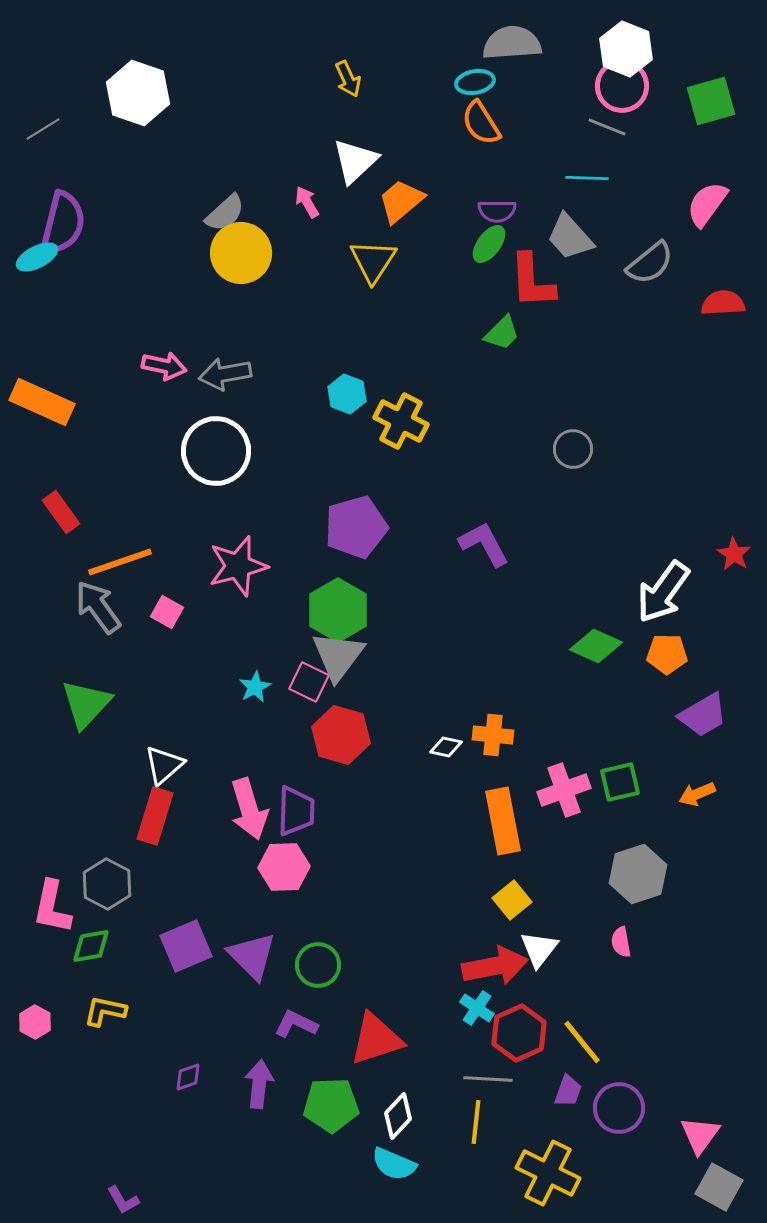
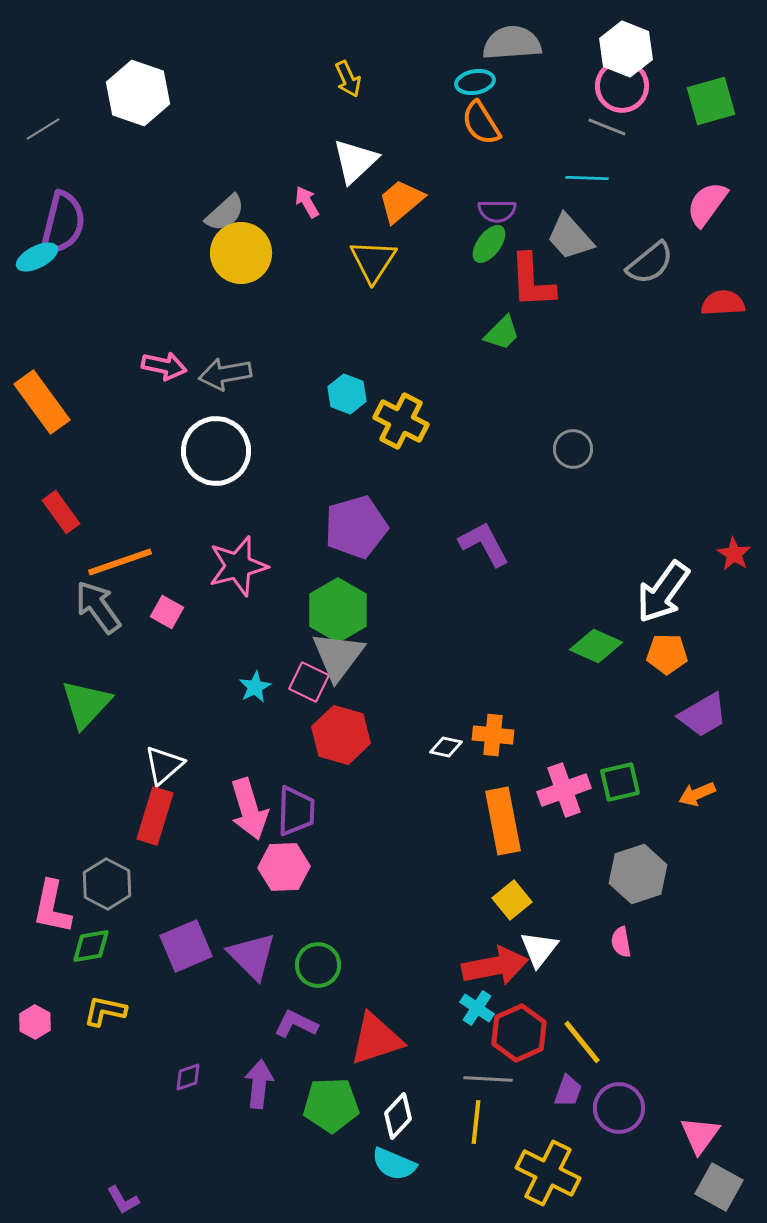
orange rectangle at (42, 402): rotated 30 degrees clockwise
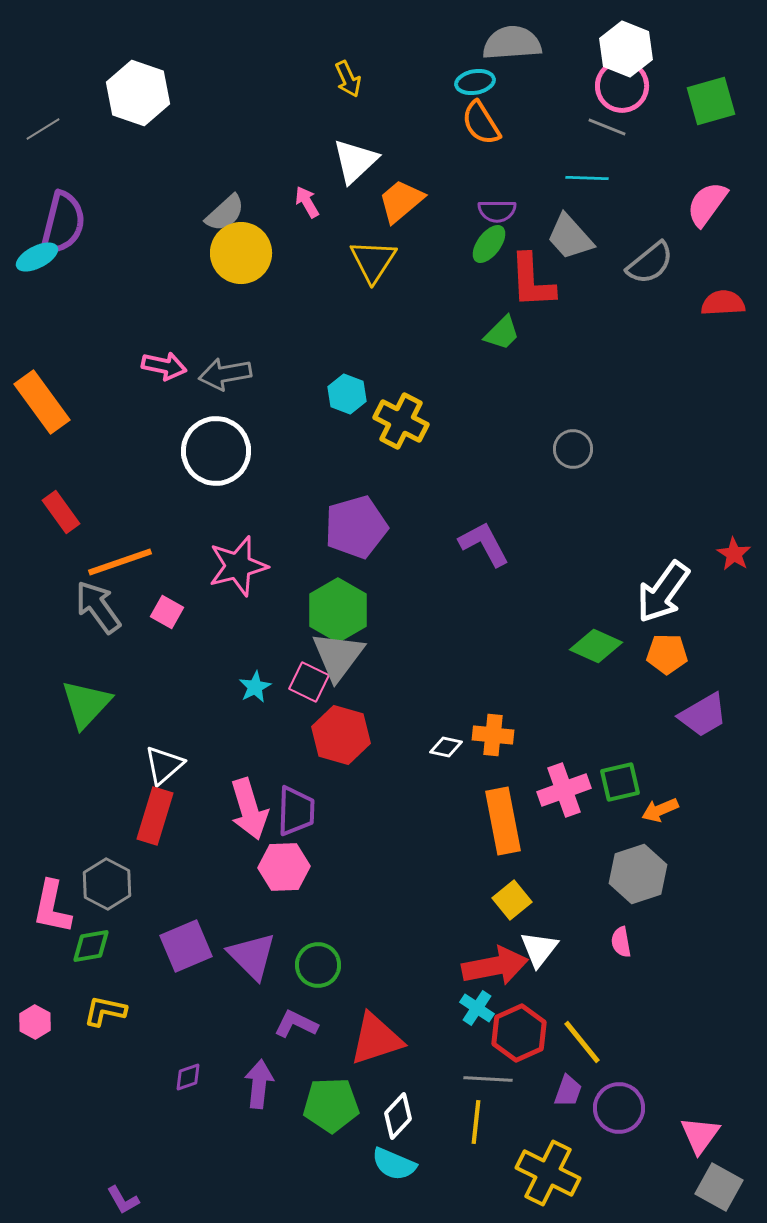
orange arrow at (697, 794): moved 37 px left, 16 px down
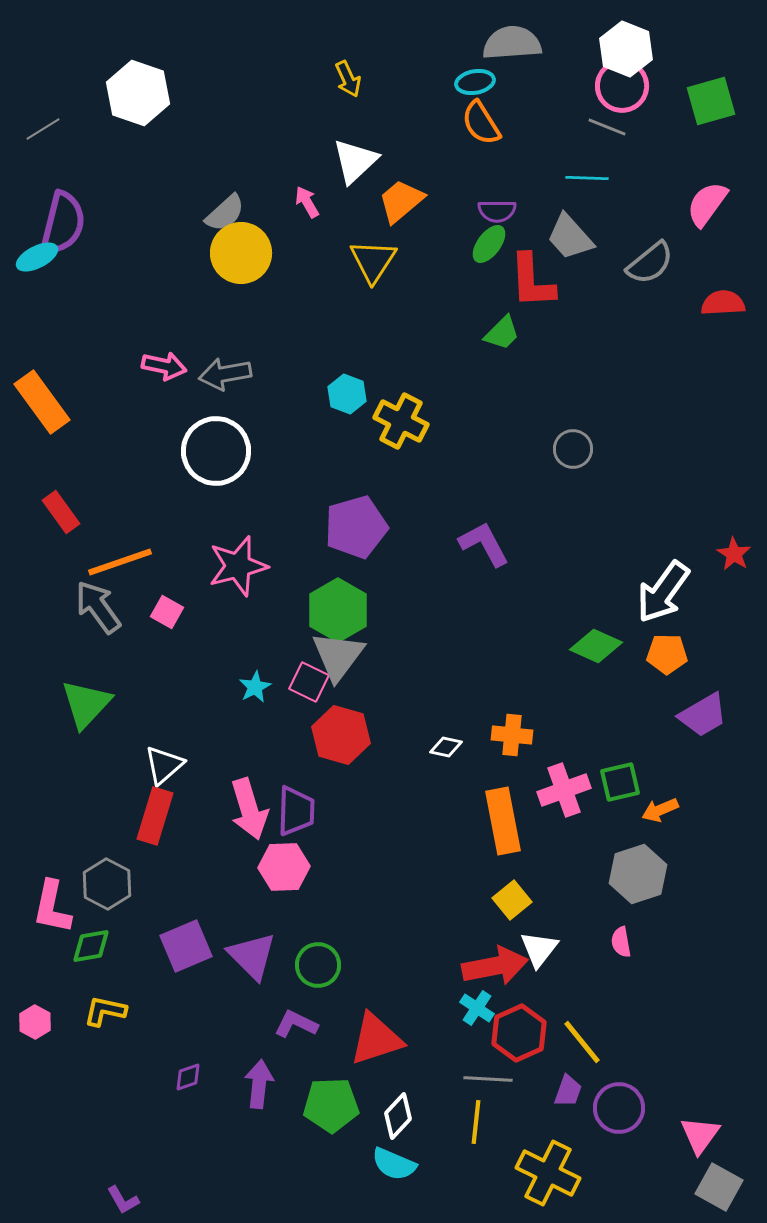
orange cross at (493, 735): moved 19 px right
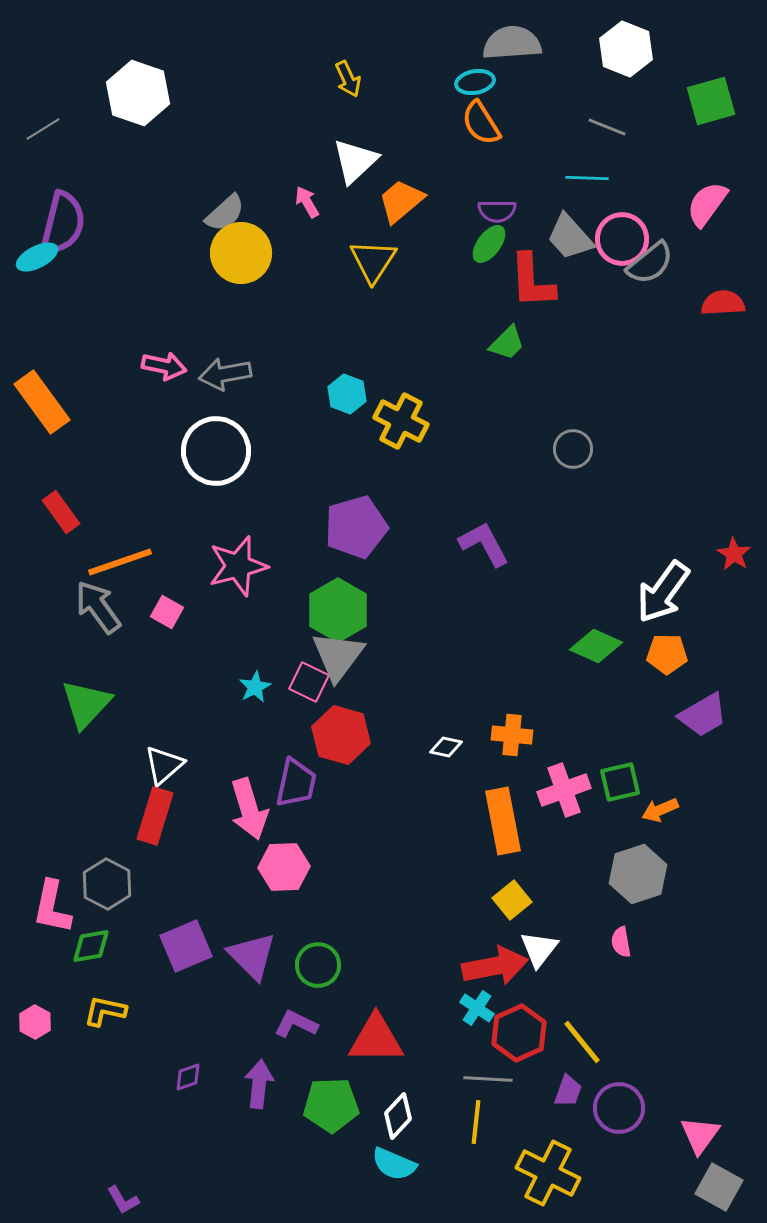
pink circle at (622, 86): moved 153 px down
green trapezoid at (502, 333): moved 5 px right, 10 px down
purple trapezoid at (296, 811): moved 28 px up; rotated 10 degrees clockwise
red triangle at (376, 1039): rotated 18 degrees clockwise
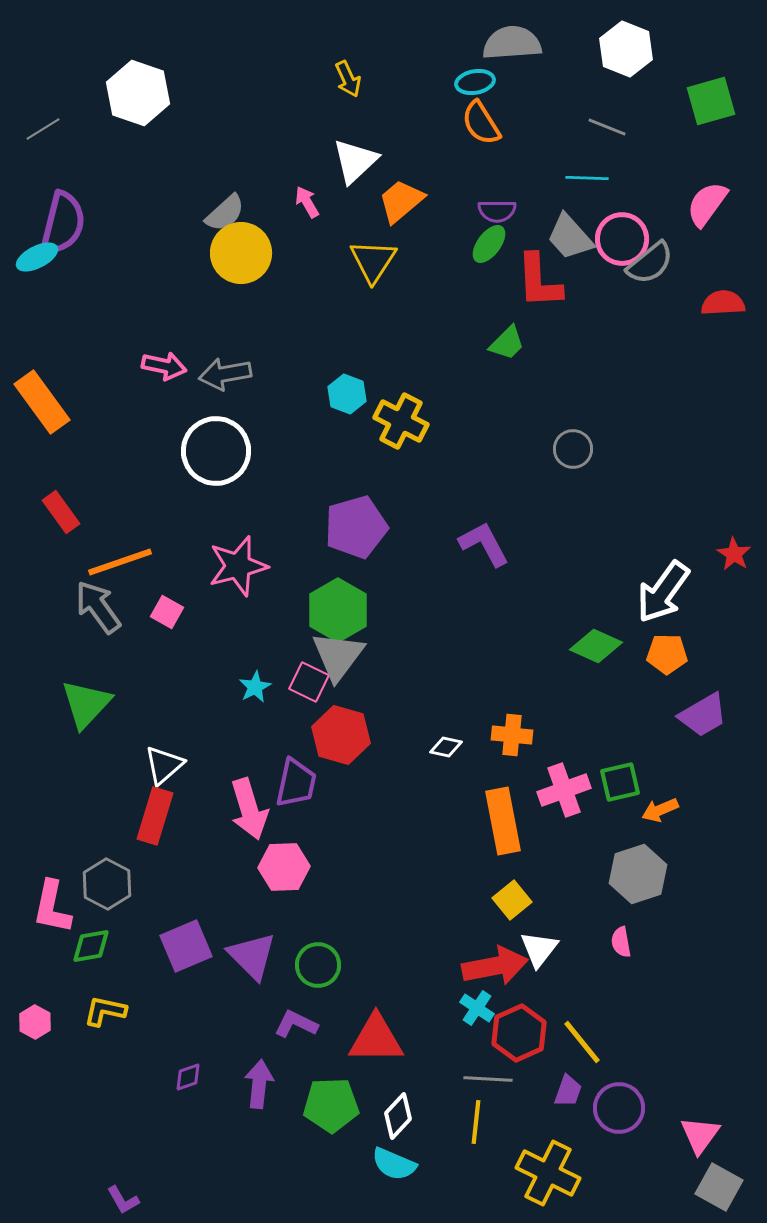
red L-shape at (532, 281): moved 7 px right
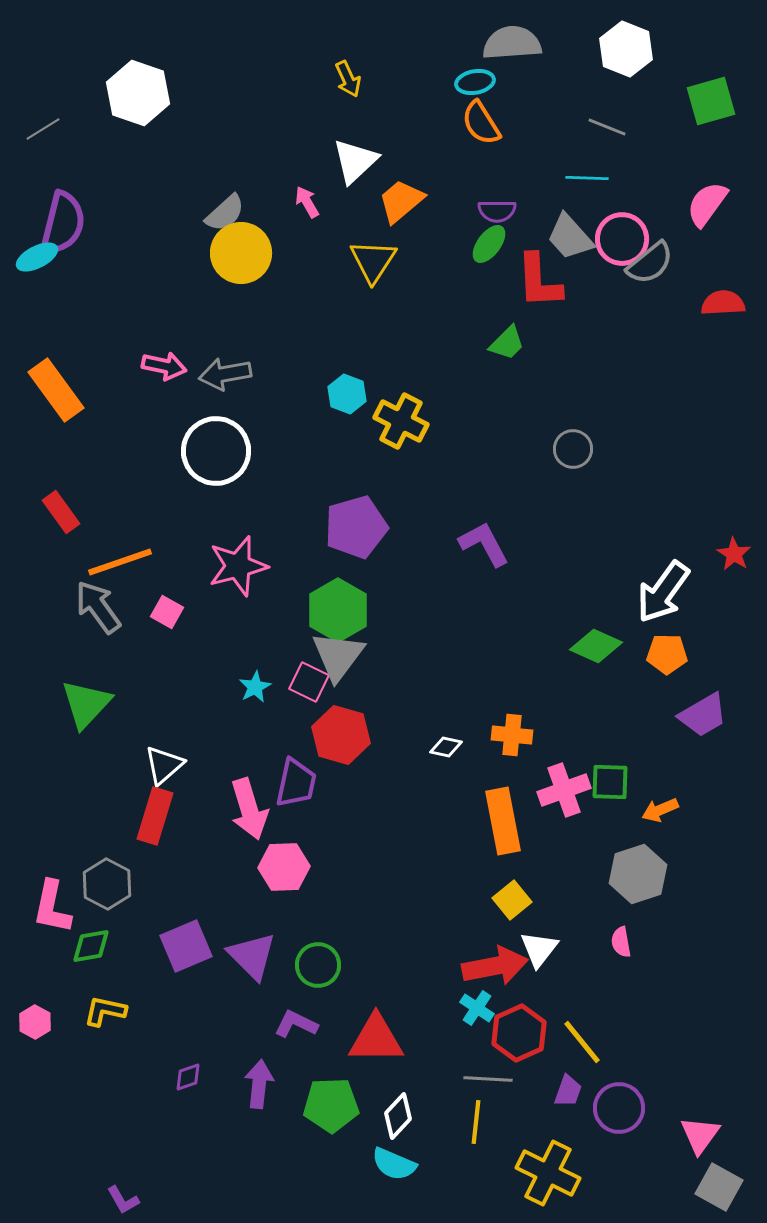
orange rectangle at (42, 402): moved 14 px right, 12 px up
green square at (620, 782): moved 10 px left; rotated 15 degrees clockwise
